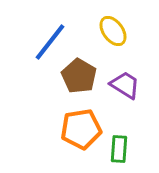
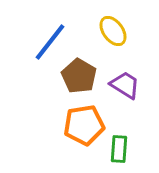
orange pentagon: moved 3 px right, 4 px up
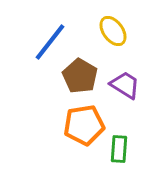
brown pentagon: moved 1 px right
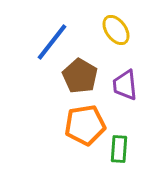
yellow ellipse: moved 3 px right, 1 px up
blue line: moved 2 px right
purple trapezoid: rotated 128 degrees counterclockwise
orange pentagon: moved 1 px right
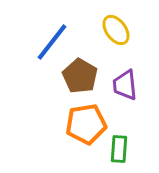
orange pentagon: moved 1 px right, 1 px up
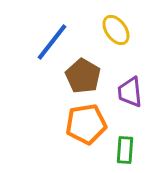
brown pentagon: moved 3 px right
purple trapezoid: moved 5 px right, 7 px down
green rectangle: moved 6 px right, 1 px down
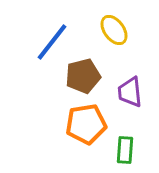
yellow ellipse: moved 2 px left
brown pentagon: rotated 28 degrees clockwise
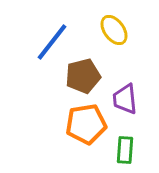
purple trapezoid: moved 5 px left, 7 px down
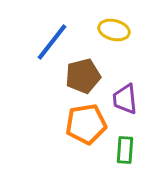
yellow ellipse: rotated 40 degrees counterclockwise
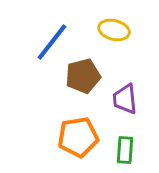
orange pentagon: moved 8 px left, 13 px down
